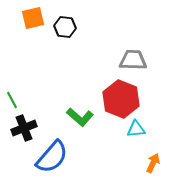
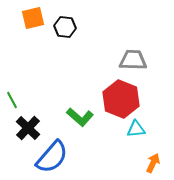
black cross: moved 4 px right; rotated 25 degrees counterclockwise
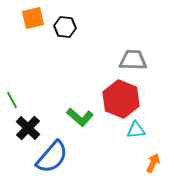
cyan triangle: moved 1 px down
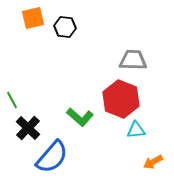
orange arrow: moved 1 px up; rotated 144 degrees counterclockwise
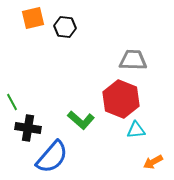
green line: moved 2 px down
green L-shape: moved 1 px right, 3 px down
black cross: rotated 35 degrees counterclockwise
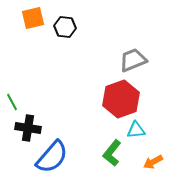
gray trapezoid: rotated 24 degrees counterclockwise
red hexagon: rotated 18 degrees clockwise
green L-shape: moved 31 px right, 33 px down; rotated 88 degrees clockwise
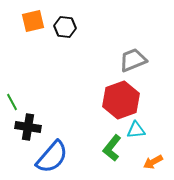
orange square: moved 3 px down
red hexagon: moved 1 px down
black cross: moved 1 px up
green L-shape: moved 5 px up
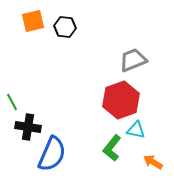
cyan triangle: rotated 18 degrees clockwise
blue semicircle: moved 3 px up; rotated 18 degrees counterclockwise
orange arrow: rotated 60 degrees clockwise
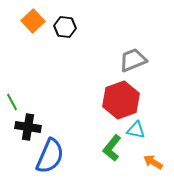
orange square: rotated 30 degrees counterclockwise
blue semicircle: moved 2 px left, 2 px down
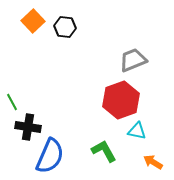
cyan triangle: moved 1 px right, 1 px down
green L-shape: moved 8 px left, 3 px down; rotated 112 degrees clockwise
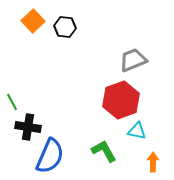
orange arrow: rotated 60 degrees clockwise
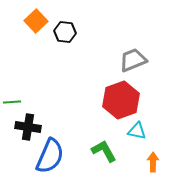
orange square: moved 3 px right
black hexagon: moved 5 px down
green line: rotated 66 degrees counterclockwise
